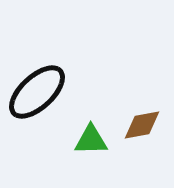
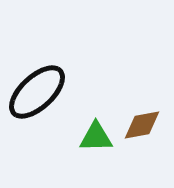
green triangle: moved 5 px right, 3 px up
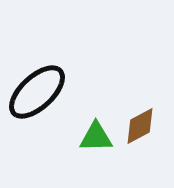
brown diamond: moved 2 px left, 1 px down; rotated 18 degrees counterclockwise
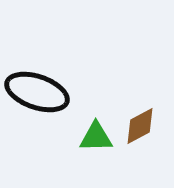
black ellipse: rotated 62 degrees clockwise
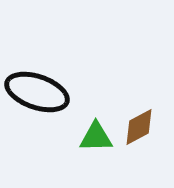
brown diamond: moved 1 px left, 1 px down
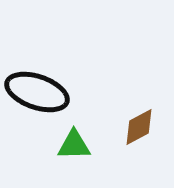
green triangle: moved 22 px left, 8 px down
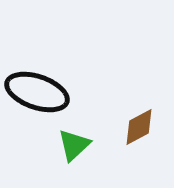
green triangle: rotated 42 degrees counterclockwise
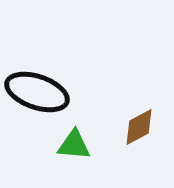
green triangle: rotated 48 degrees clockwise
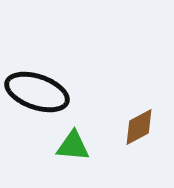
green triangle: moved 1 px left, 1 px down
